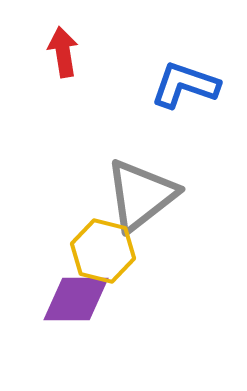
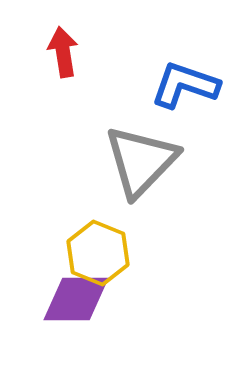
gray triangle: moved 34 px up; rotated 8 degrees counterclockwise
yellow hexagon: moved 5 px left, 2 px down; rotated 8 degrees clockwise
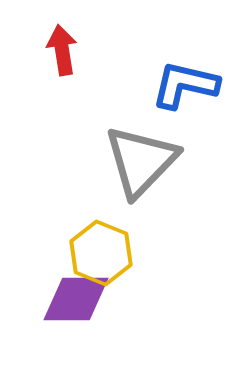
red arrow: moved 1 px left, 2 px up
blue L-shape: rotated 6 degrees counterclockwise
yellow hexagon: moved 3 px right
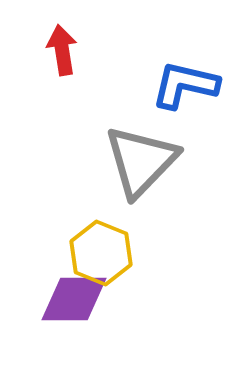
purple diamond: moved 2 px left
